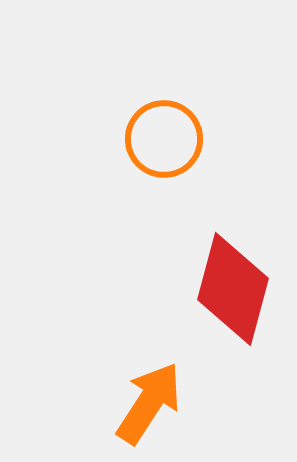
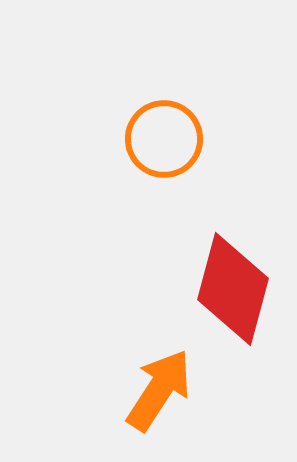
orange arrow: moved 10 px right, 13 px up
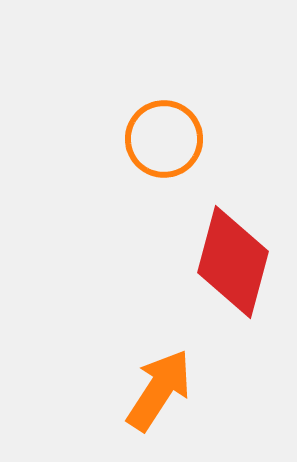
red diamond: moved 27 px up
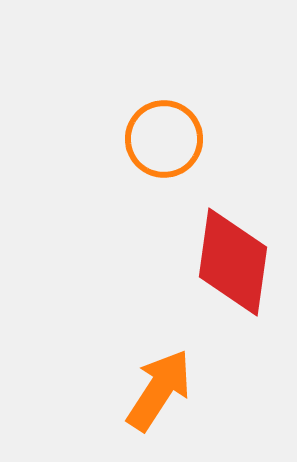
red diamond: rotated 7 degrees counterclockwise
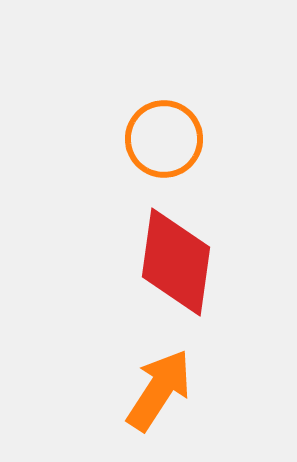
red diamond: moved 57 px left
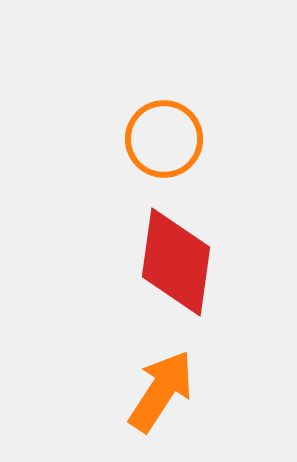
orange arrow: moved 2 px right, 1 px down
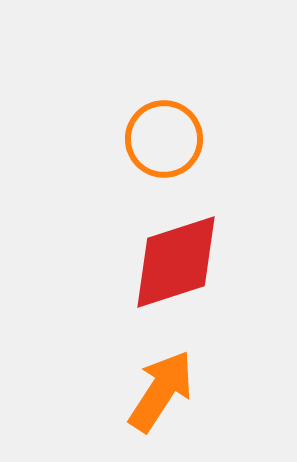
red diamond: rotated 64 degrees clockwise
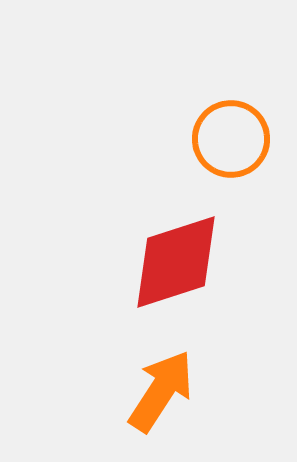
orange circle: moved 67 px right
